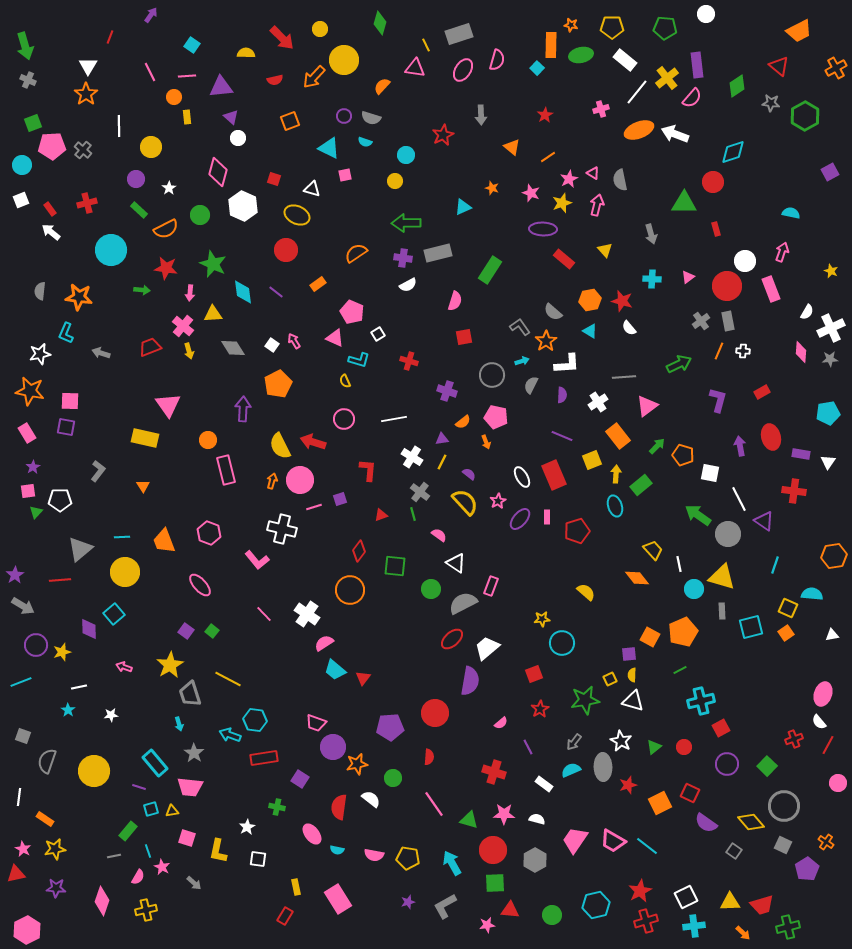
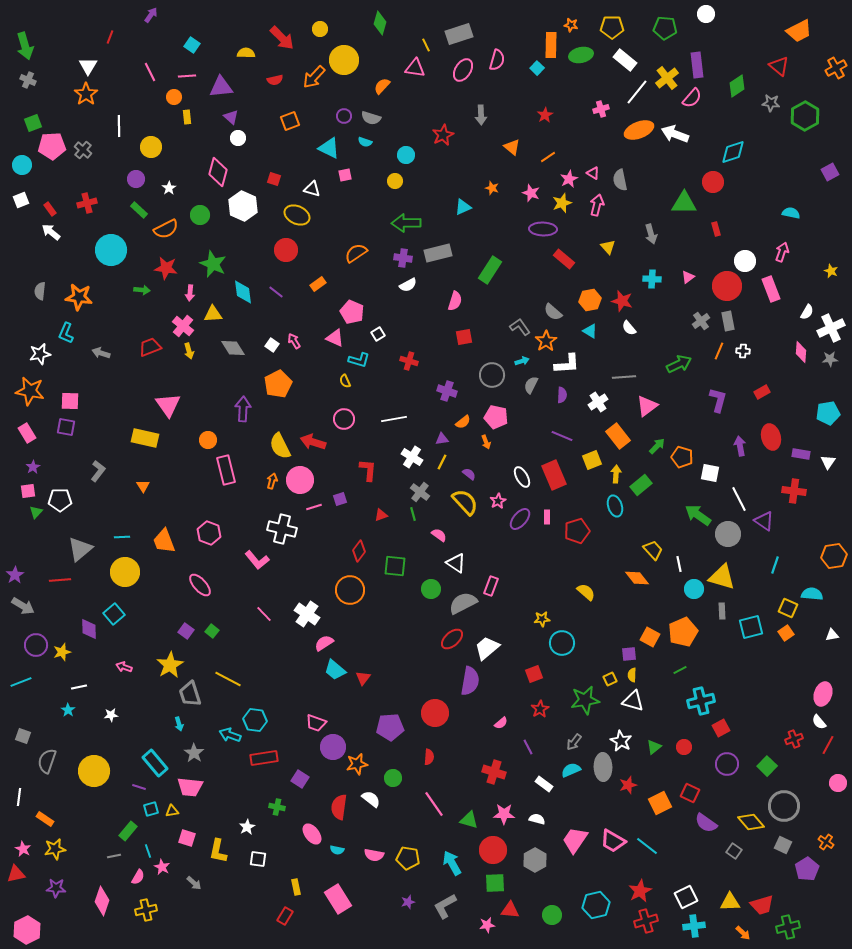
yellow triangle at (605, 250): moved 3 px right, 3 px up
orange pentagon at (683, 455): moved 1 px left, 2 px down
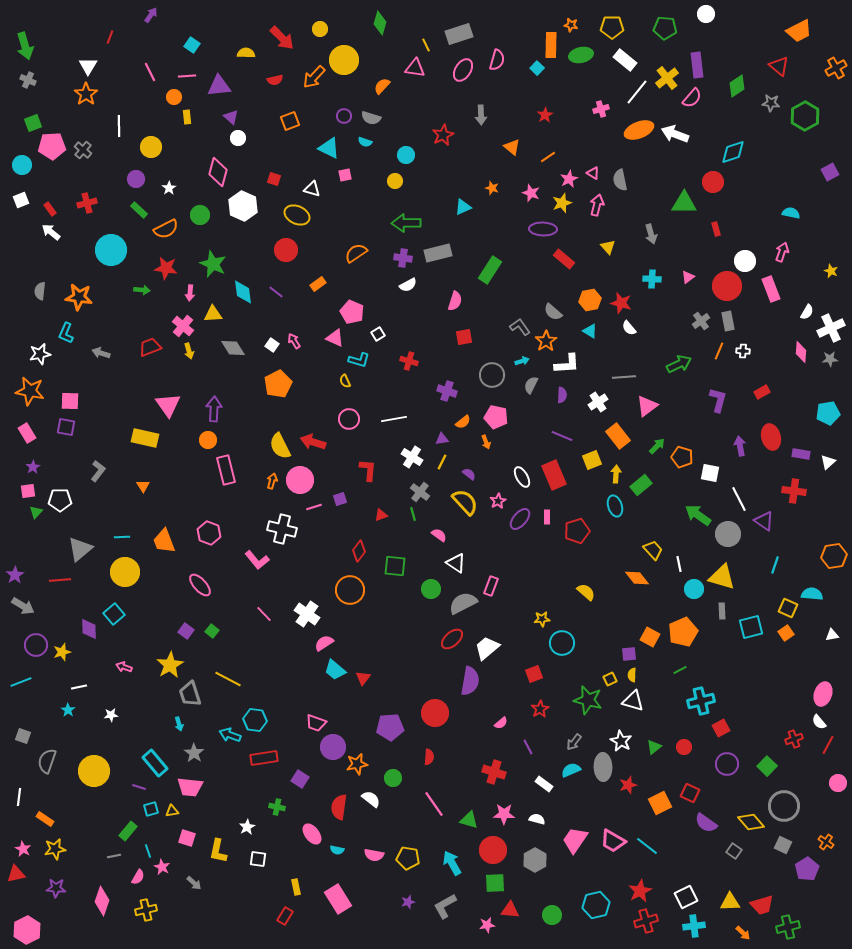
purple triangle at (221, 87): moved 2 px left, 1 px up
red star at (622, 301): moved 1 px left, 2 px down
purple arrow at (243, 409): moved 29 px left
pink circle at (344, 419): moved 5 px right
white triangle at (828, 462): rotated 14 degrees clockwise
green star at (585, 700): moved 3 px right; rotated 24 degrees clockwise
